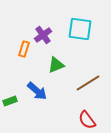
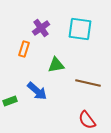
purple cross: moved 2 px left, 7 px up
green triangle: rotated 12 degrees clockwise
brown line: rotated 45 degrees clockwise
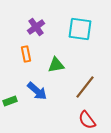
purple cross: moved 5 px left, 1 px up
orange rectangle: moved 2 px right, 5 px down; rotated 28 degrees counterclockwise
brown line: moved 3 px left, 4 px down; rotated 65 degrees counterclockwise
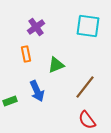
cyan square: moved 8 px right, 3 px up
green triangle: rotated 12 degrees counterclockwise
blue arrow: rotated 25 degrees clockwise
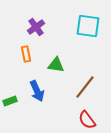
green triangle: rotated 30 degrees clockwise
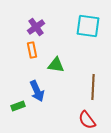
orange rectangle: moved 6 px right, 4 px up
brown line: moved 8 px right; rotated 35 degrees counterclockwise
green rectangle: moved 8 px right, 5 px down
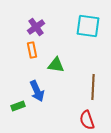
red semicircle: rotated 18 degrees clockwise
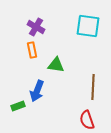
purple cross: rotated 24 degrees counterclockwise
blue arrow: rotated 45 degrees clockwise
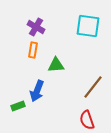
orange rectangle: moved 1 px right; rotated 21 degrees clockwise
green triangle: rotated 12 degrees counterclockwise
brown line: rotated 35 degrees clockwise
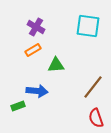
orange rectangle: rotated 49 degrees clockwise
blue arrow: rotated 105 degrees counterclockwise
red semicircle: moved 9 px right, 2 px up
